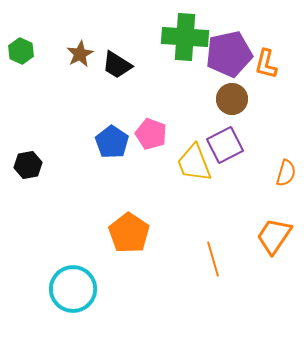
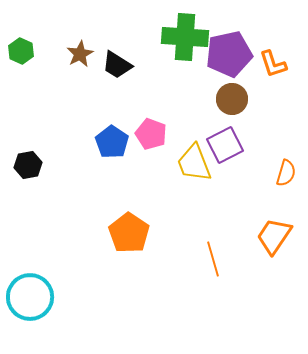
orange L-shape: moved 7 px right; rotated 32 degrees counterclockwise
cyan circle: moved 43 px left, 8 px down
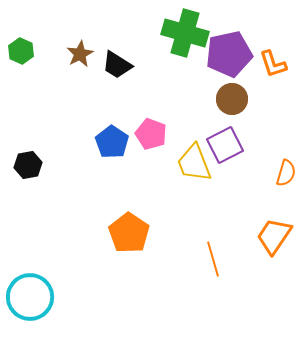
green cross: moved 4 px up; rotated 12 degrees clockwise
